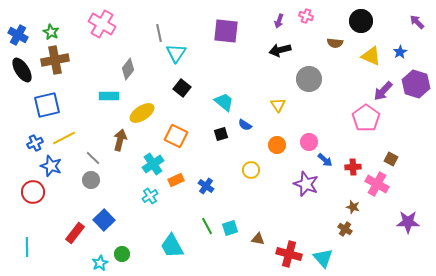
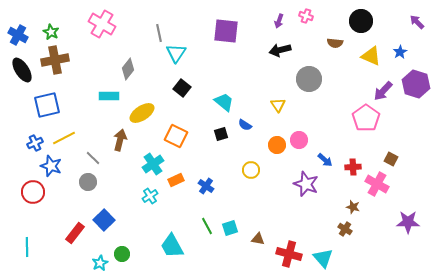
pink circle at (309, 142): moved 10 px left, 2 px up
gray circle at (91, 180): moved 3 px left, 2 px down
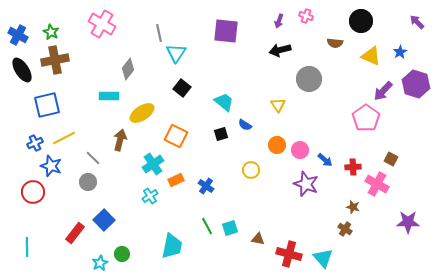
pink circle at (299, 140): moved 1 px right, 10 px down
cyan trapezoid at (172, 246): rotated 140 degrees counterclockwise
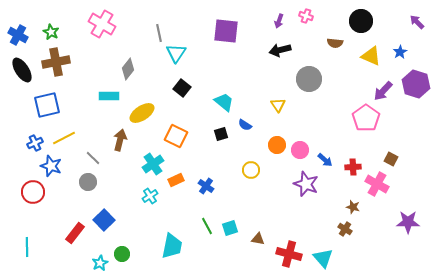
brown cross at (55, 60): moved 1 px right, 2 px down
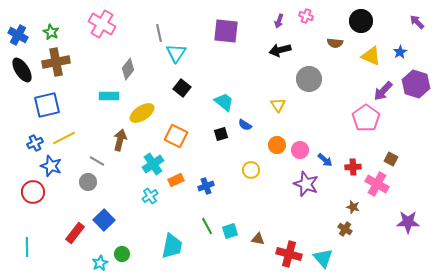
gray line at (93, 158): moved 4 px right, 3 px down; rotated 14 degrees counterclockwise
blue cross at (206, 186): rotated 35 degrees clockwise
cyan square at (230, 228): moved 3 px down
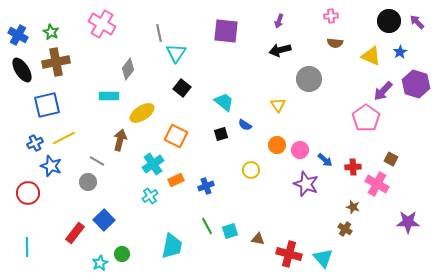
pink cross at (306, 16): moved 25 px right; rotated 24 degrees counterclockwise
black circle at (361, 21): moved 28 px right
red circle at (33, 192): moved 5 px left, 1 px down
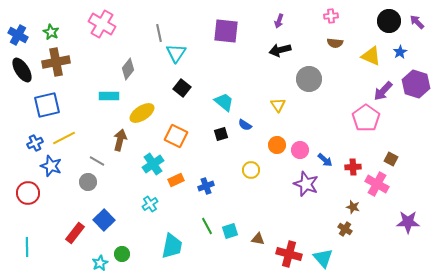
cyan cross at (150, 196): moved 8 px down
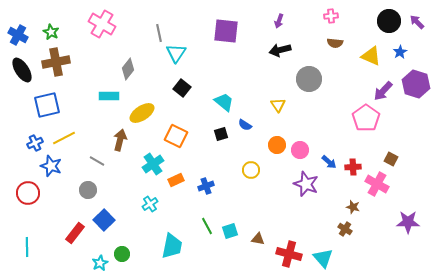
blue arrow at (325, 160): moved 4 px right, 2 px down
gray circle at (88, 182): moved 8 px down
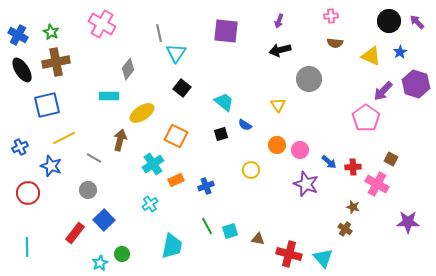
blue cross at (35, 143): moved 15 px left, 4 px down
gray line at (97, 161): moved 3 px left, 3 px up
